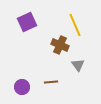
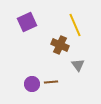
purple circle: moved 10 px right, 3 px up
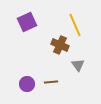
purple circle: moved 5 px left
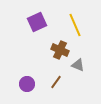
purple square: moved 10 px right
brown cross: moved 5 px down
gray triangle: rotated 32 degrees counterclockwise
brown line: moved 5 px right; rotated 48 degrees counterclockwise
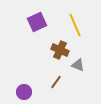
purple circle: moved 3 px left, 8 px down
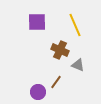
purple square: rotated 24 degrees clockwise
purple circle: moved 14 px right
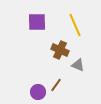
brown line: moved 3 px down
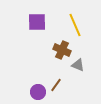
brown cross: moved 2 px right
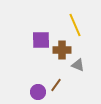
purple square: moved 4 px right, 18 px down
brown cross: rotated 24 degrees counterclockwise
